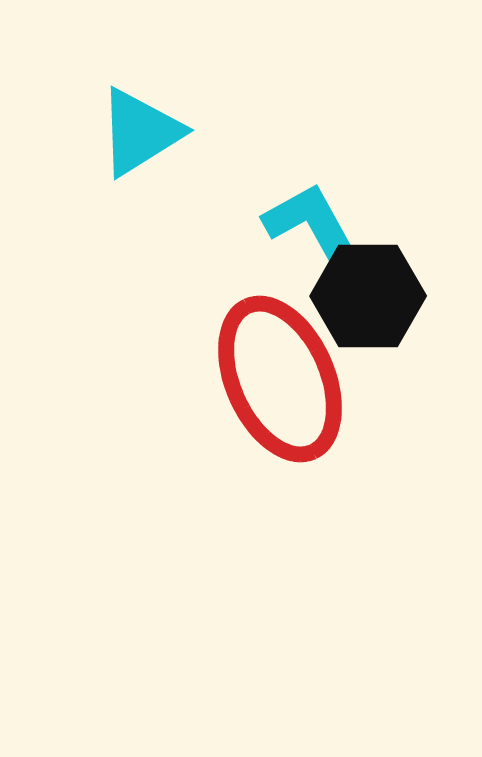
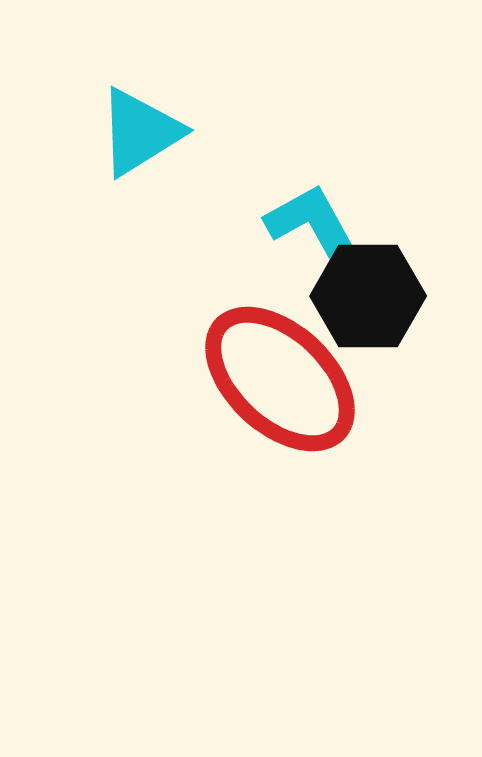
cyan L-shape: moved 2 px right, 1 px down
red ellipse: rotated 23 degrees counterclockwise
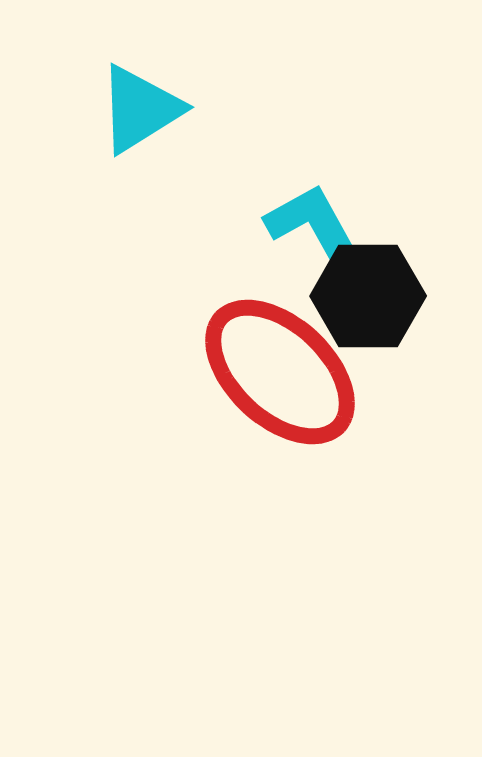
cyan triangle: moved 23 px up
red ellipse: moved 7 px up
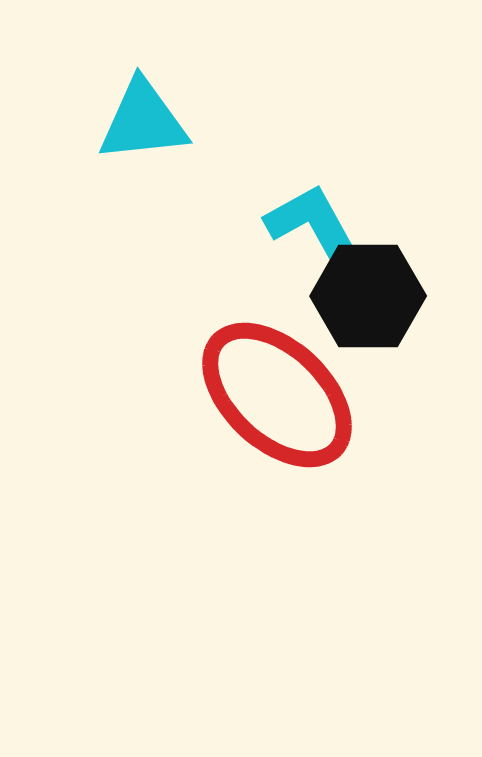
cyan triangle: moved 3 px right, 12 px down; rotated 26 degrees clockwise
red ellipse: moved 3 px left, 23 px down
